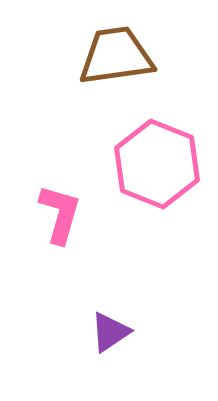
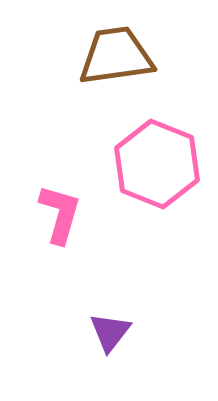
purple triangle: rotated 18 degrees counterclockwise
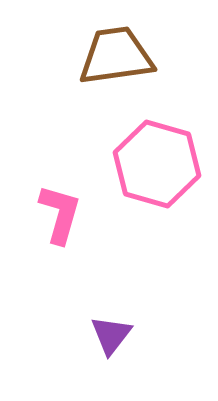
pink hexagon: rotated 6 degrees counterclockwise
purple triangle: moved 1 px right, 3 px down
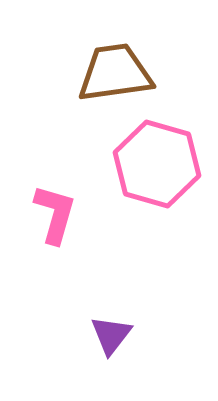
brown trapezoid: moved 1 px left, 17 px down
pink L-shape: moved 5 px left
